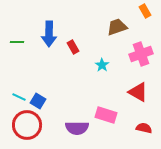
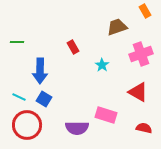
blue arrow: moved 9 px left, 37 px down
blue square: moved 6 px right, 2 px up
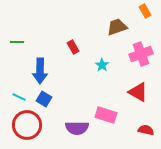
red semicircle: moved 2 px right, 2 px down
